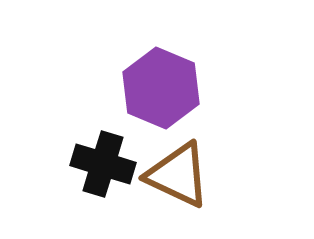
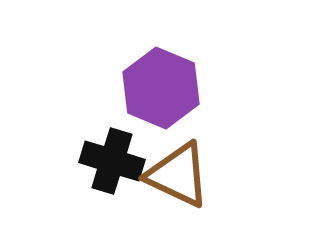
black cross: moved 9 px right, 3 px up
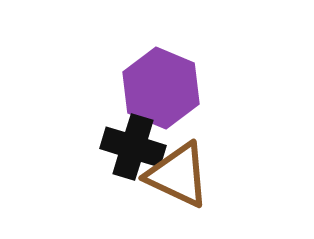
black cross: moved 21 px right, 14 px up
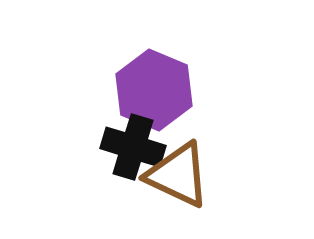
purple hexagon: moved 7 px left, 2 px down
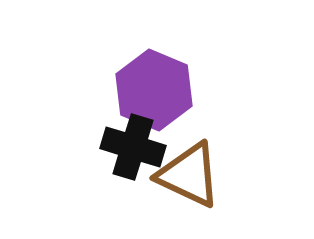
brown triangle: moved 11 px right
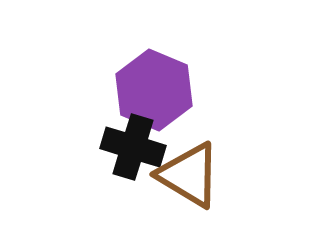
brown triangle: rotated 6 degrees clockwise
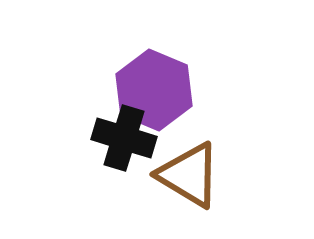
black cross: moved 9 px left, 9 px up
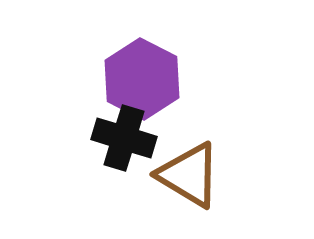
purple hexagon: moved 12 px left, 11 px up; rotated 4 degrees clockwise
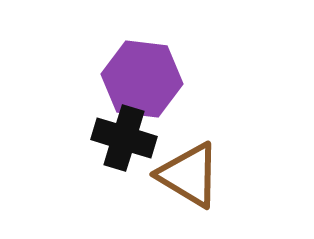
purple hexagon: rotated 20 degrees counterclockwise
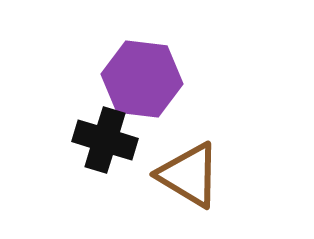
black cross: moved 19 px left, 2 px down
